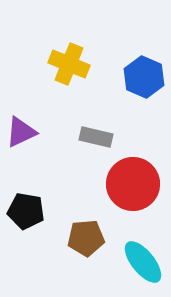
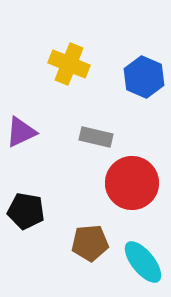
red circle: moved 1 px left, 1 px up
brown pentagon: moved 4 px right, 5 px down
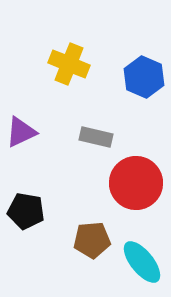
red circle: moved 4 px right
brown pentagon: moved 2 px right, 3 px up
cyan ellipse: moved 1 px left
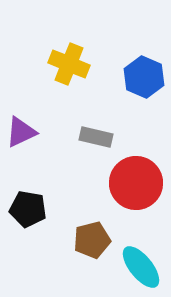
black pentagon: moved 2 px right, 2 px up
brown pentagon: rotated 9 degrees counterclockwise
cyan ellipse: moved 1 px left, 5 px down
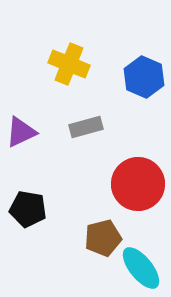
gray rectangle: moved 10 px left, 10 px up; rotated 28 degrees counterclockwise
red circle: moved 2 px right, 1 px down
brown pentagon: moved 11 px right, 2 px up
cyan ellipse: moved 1 px down
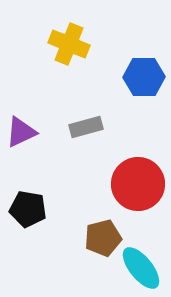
yellow cross: moved 20 px up
blue hexagon: rotated 24 degrees counterclockwise
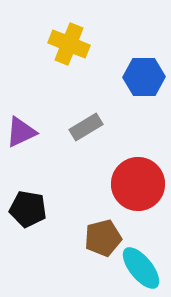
gray rectangle: rotated 16 degrees counterclockwise
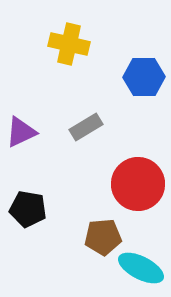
yellow cross: rotated 9 degrees counterclockwise
brown pentagon: moved 1 px up; rotated 9 degrees clockwise
cyan ellipse: rotated 24 degrees counterclockwise
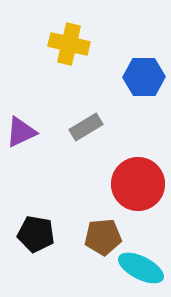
black pentagon: moved 8 px right, 25 px down
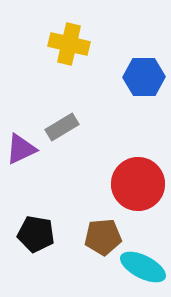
gray rectangle: moved 24 px left
purple triangle: moved 17 px down
cyan ellipse: moved 2 px right, 1 px up
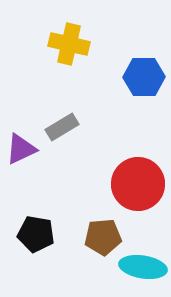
cyan ellipse: rotated 18 degrees counterclockwise
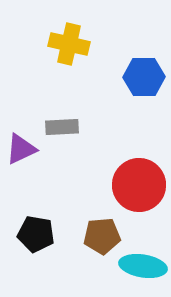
gray rectangle: rotated 28 degrees clockwise
red circle: moved 1 px right, 1 px down
brown pentagon: moved 1 px left, 1 px up
cyan ellipse: moved 1 px up
